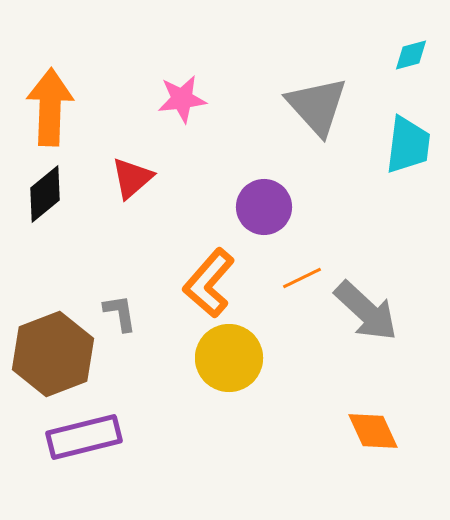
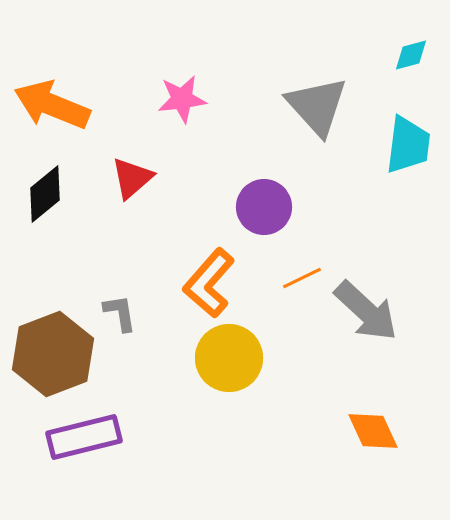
orange arrow: moved 2 px right, 2 px up; rotated 70 degrees counterclockwise
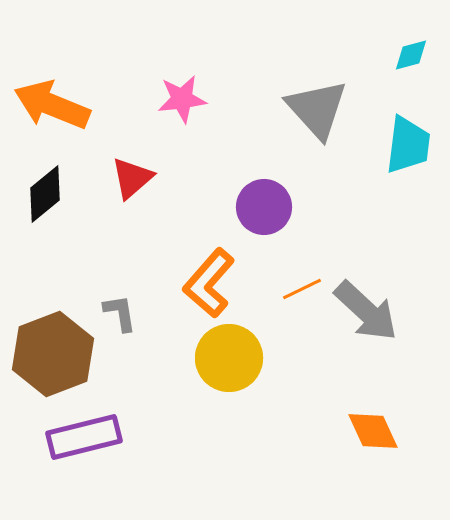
gray triangle: moved 3 px down
orange line: moved 11 px down
